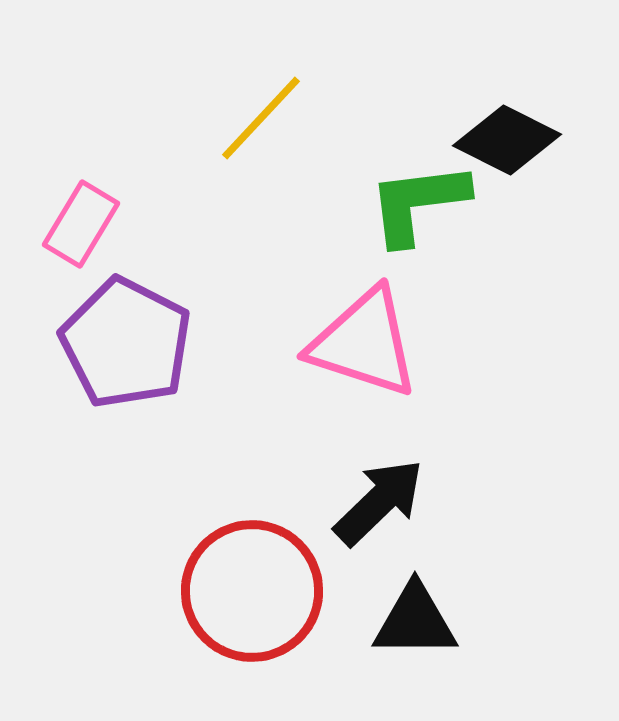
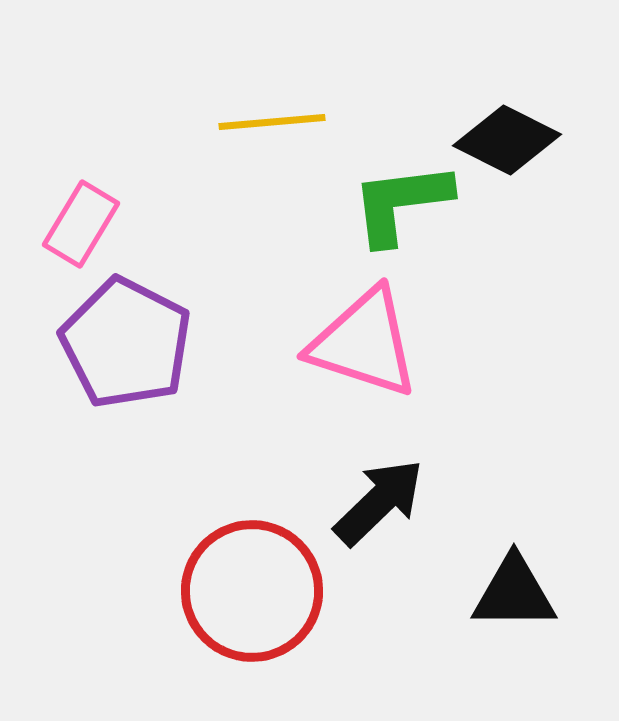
yellow line: moved 11 px right, 4 px down; rotated 42 degrees clockwise
green L-shape: moved 17 px left
black triangle: moved 99 px right, 28 px up
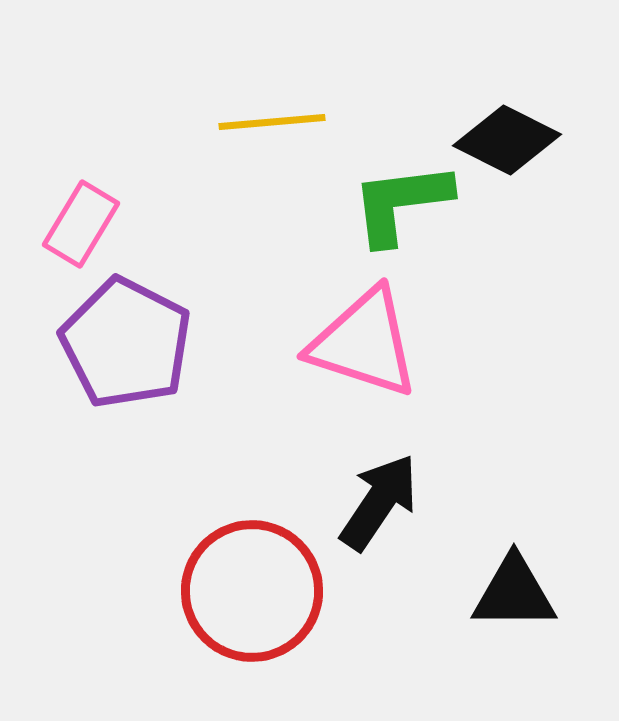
black arrow: rotated 12 degrees counterclockwise
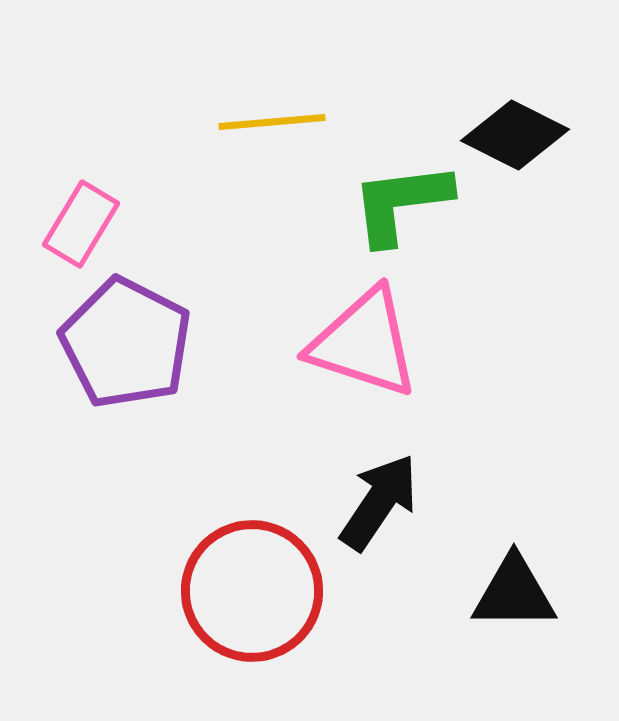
black diamond: moved 8 px right, 5 px up
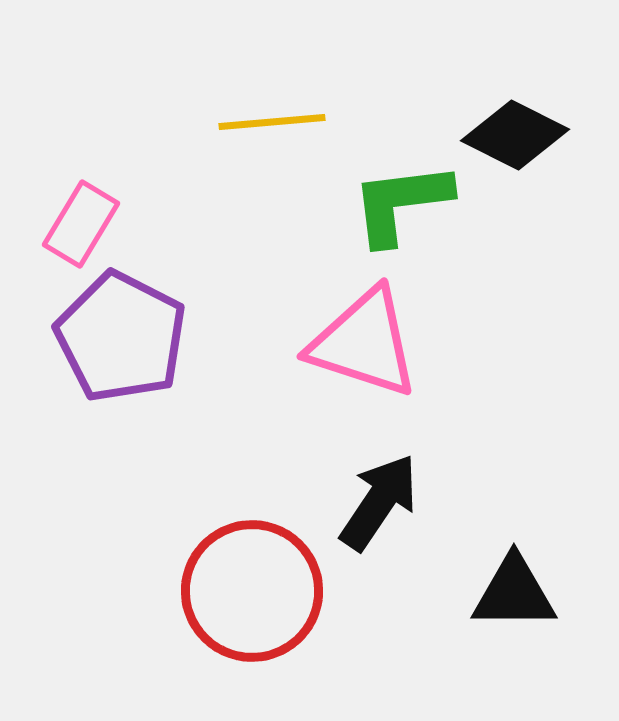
purple pentagon: moved 5 px left, 6 px up
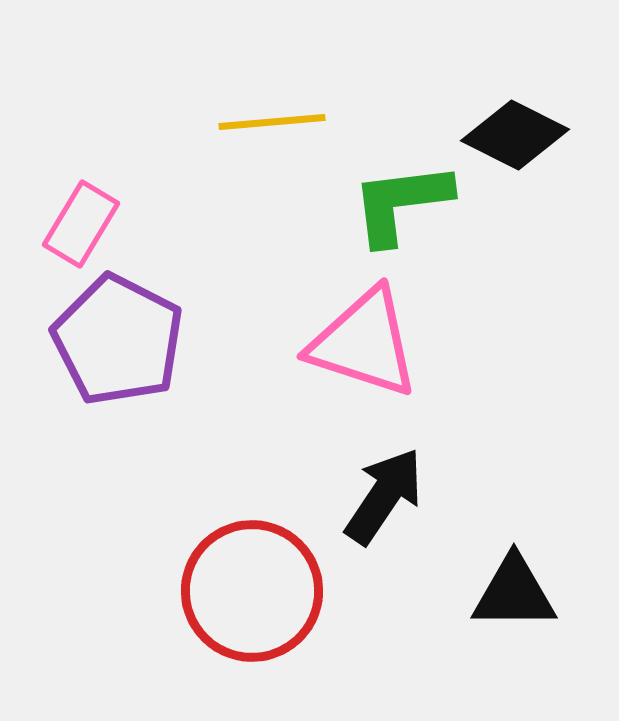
purple pentagon: moved 3 px left, 3 px down
black arrow: moved 5 px right, 6 px up
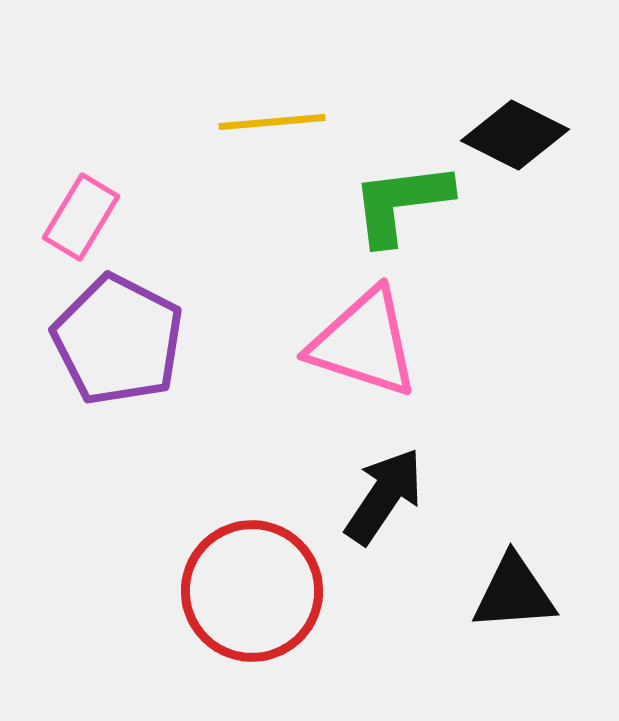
pink rectangle: moved 7 px up
black triangle: rotated 4 degrees counterclockwise
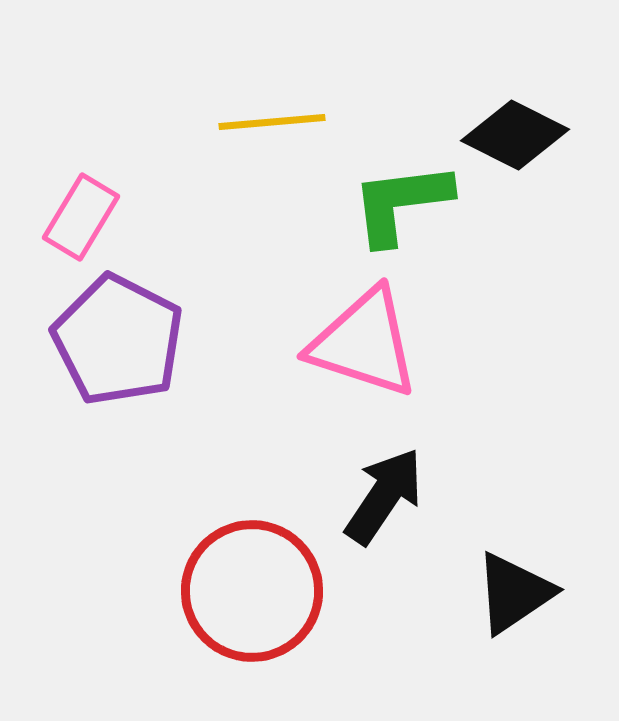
black triangle: rotated 30 degrees counterclockwise
